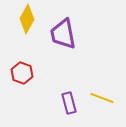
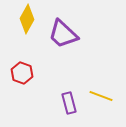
purple trapezoid: rotated 36 degrees counterclockwise
yellow line: moved 1 px left, 2 px up
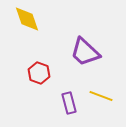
yellow diamond: rotated 48 degrees counterclockwise
purple trapezoid: moved 22 px right, 18 px down
red hexagon: moved 17 px right
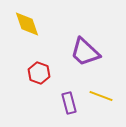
yellow diamond: moved 5 px down
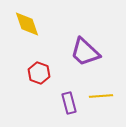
yellow line: rotated 25 degrees counterclockwise
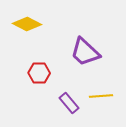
yellow diamond: rotated 44 degrees counterclockwise
red hexagon: rotated 20 degrees counterclockwise
purple rectangle: rotated 25 degrees counterclockwise
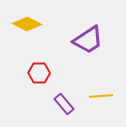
purple trapezoid: moved 3 px right, 12 px up; rotated 76 degrees counterclockwise
purple rectangle: moved 5 px left, 1 px down
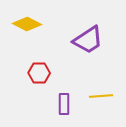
purple rectangle: rotated 40 degrees clockwise
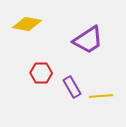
yellow diamond: rotated 16 degrees counterclockwise
red hexagon: moved 2 px right
purple rectangle: moved 8 px right, 17 px up; rotated 30 degrees counterclockwise
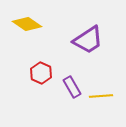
yellow diamond: rotated 24 degrees clockwise
red hexagon: rotated 25 degrees clockwise
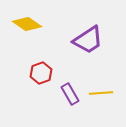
red hexagon: rotated 15 degrees clockwise
purple rectangle: moved 2 px left, 7 px down
yellow line: moved 3 px up
